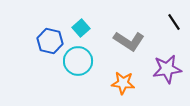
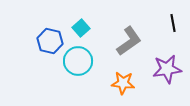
black line: moved 1 px left, 1 px down; rotated 24 degrees clockwise
gray L-shape: rotated 68 degrees counterclockwise
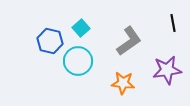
purple star: moved 1 px down
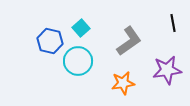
orange star: rotated 15 degrees counterclockwise
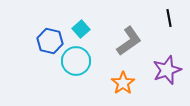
black line: moved 4 px left, 5 px up
cyan square: moved 1 px down
cyan circle: moved 2 px left
purple star: rotated 12 degrees counterclockwise
orange star: rotated 25 degrees counterclockwise
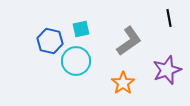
cyan square: rotated 30 degrees clockwise
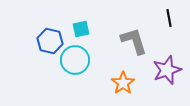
gray L-shape: moved 5 px right; rotated 72 degrees counterclockwise
cyan circle: moved 1 px left, 1 px up
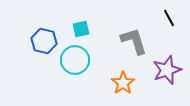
black line: rotated 18 degrees counterclockwise
blue hexagon: moved 6 px left
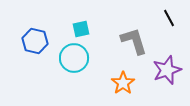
blue hexagon: moved 9 px left
cyan circle: moved 1 px left, 2 px up
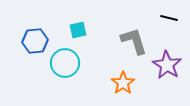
black line: rotated 48 degrees counterclockwise
cyan square: moved 3 px left, 1 px down
blue hexagon: rotated 20 degrees counterclockwise
cyan circle: moved 9 px left, 5 px down
purple star: moved 5 px up; rotated 20 degrees counterclockwise
